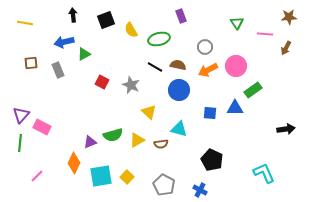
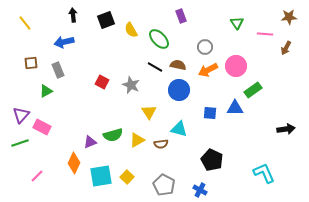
yellow line at (25, 23): rotated 42 degrees clockwise
green ellipse at (159, 39): rotated 60 degrees clockwise
green triangle at (84, 54): moved 38 px left, 37 px down
yellow triangle at (149, 112): rotated 14 degrees clockwise
green line at (20, 143): rotated 66 degrees clockwise
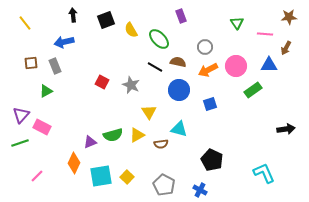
brown semicircle at (178, 65): moved 3 px up
gray rectangle at (58, 70): moved 3 px left, 4 px up
blue triangle at (235, 108): moved 34 px right, 43 px up
blue square at (210, 113): moved 9 px up; rotated 24 degrees counterclockwise
yellow triangle at (137, 140): moved 5 px up
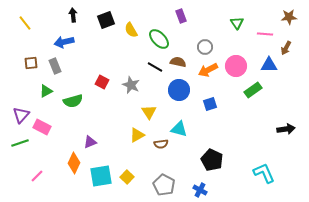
green semicircle at (113, 135): moved 40 px left, 34 px up
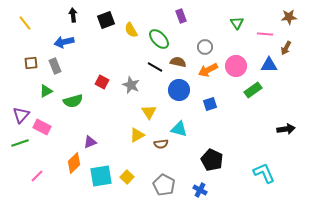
orange diamond at (74, 163): rotated 20 degrees clockwise
